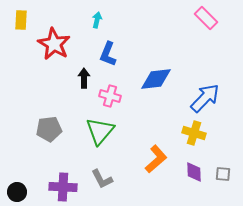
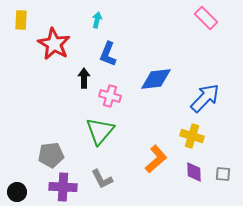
gray pentagon: moved 2 px right, 26 px down
yellow cross: moved 2 px left, 3 px down
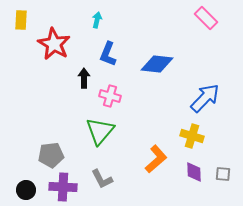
blue diamond: moved 1 px right, 15 px up; rotated 12 degrees clockwise
black circle: moved 9 px right, 2 px up
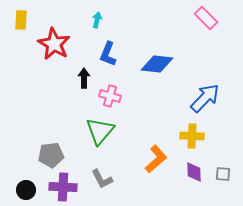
yellow cross: rotated 15 degrees counterclockwise
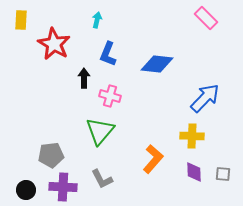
orange L-shape: moved 3 px left; rotated 8 degrees counterclockwise
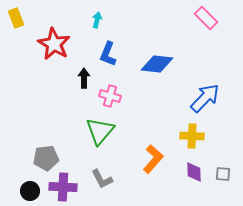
yellow rectangle: moved 5 px left, 2 px up; rotated 24 degrees counterclockwise
gray pentagon: moved 5 px left, 3 px down
black circle: moved 4 px right, 1 px down
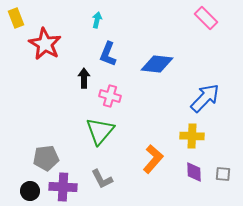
red star: moved 9 px left
